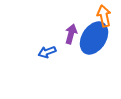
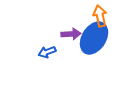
orange arrow: moved 4 px left
purple arrow: rotated 72 degrees clockwise
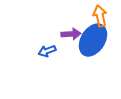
blue ellipse: moved 1 px left, 2 px down
blue arrow: moved 1 px up
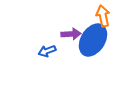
orange arrow: moved 3 px right
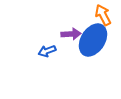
orange arrow: moved 1 px up; rotated 15 degrees counterclockwise
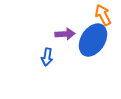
purple arrow: moved 6 px left
blue arrow: moved 6 px down; rotated 60 degrees counterclockwise
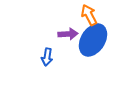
orange arrow: moved 14 px left
purple arrow: moved 3 px right
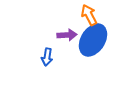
purple arrow: moved 1 px left, 1 px down
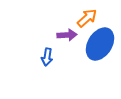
orange arrow: moved 2 px left, 3 px down; rotated 75 degrees clockwise
blue ellipse: moved 7 px right, 4 px down
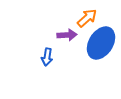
blue ellipse: moved 1 px right, 1 px up
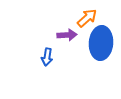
blue ellipse: rotated 28 degrees counterclockwise
